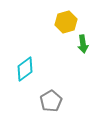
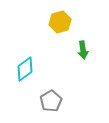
yellow hexagon: moved 6 px left
green arrow: moved 6 px down
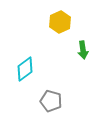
yellow hexagon: rotated 10 degrees counterclockwise
gray pentagon: rotated 25 degrees counterclockwise
